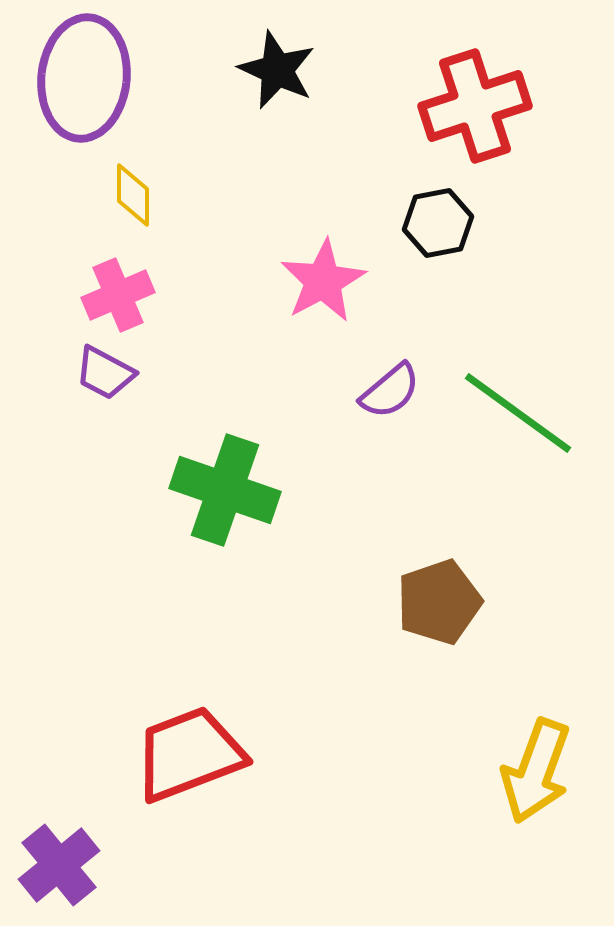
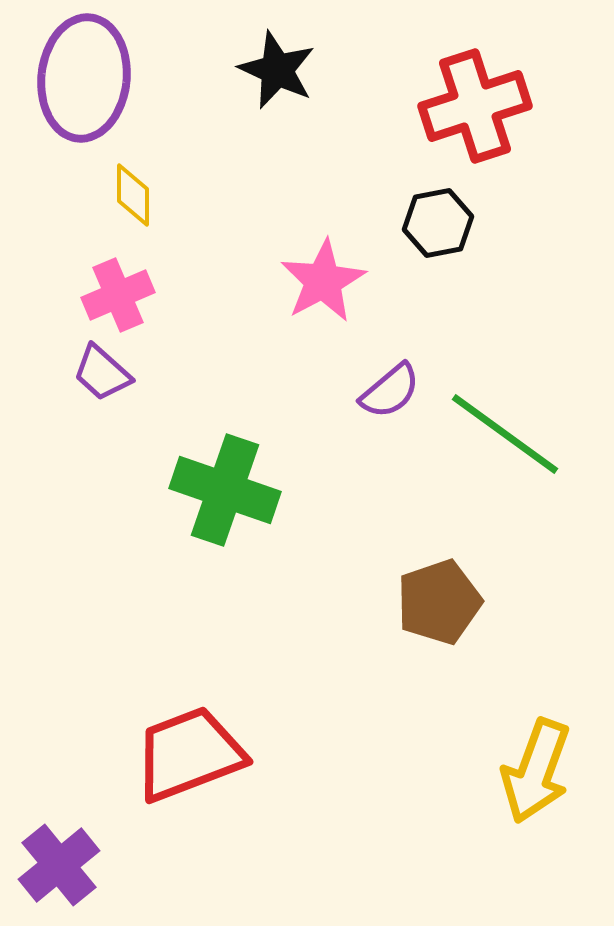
purple trapezoid: moved 3 px left; rotated 14 degrees clockwise
green line: moved 13 px left, 21 px down
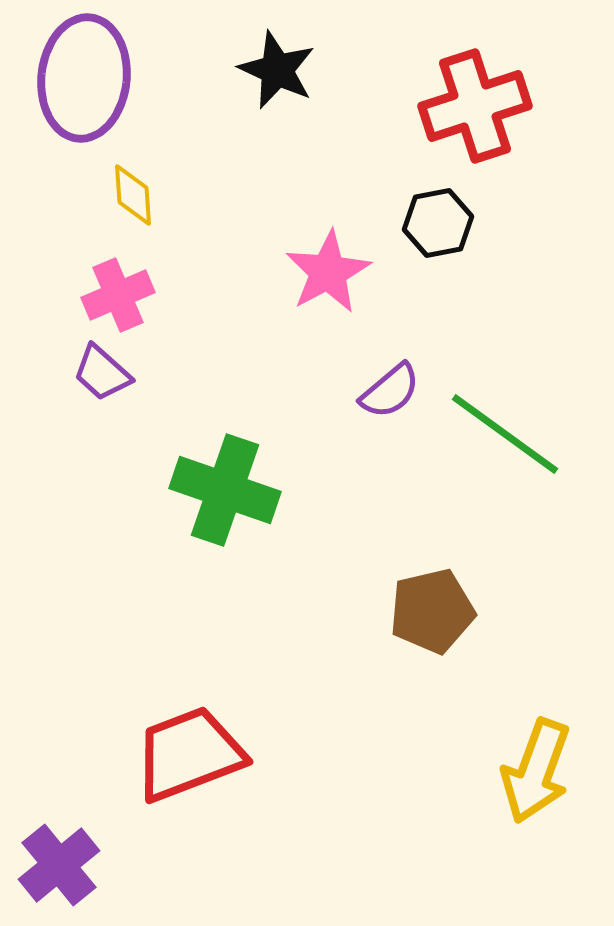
yellow diamond: rotated 4 degrees counterclockwise
pink star: moved 5 px right, 9 px up
brown pentagon: moved 7 px left, 9 px down; rotated 6 degrees clockwise
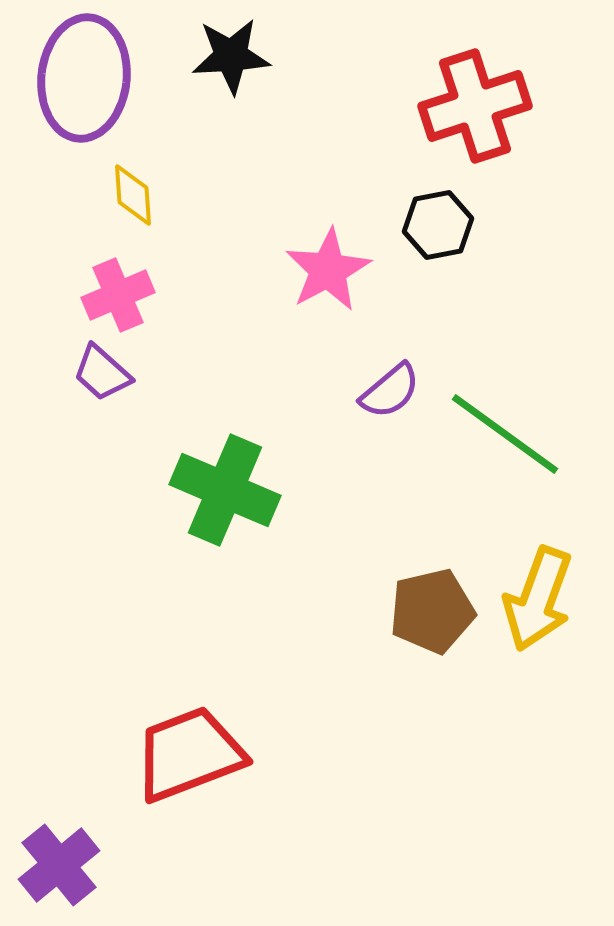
black star: moved 46 px left, 14 px up; rotated 28 degrees counterclockwise
black hexagon: moved 2 px down
pink star: moved 2 px up
green cross: rotated 4 degrees clockwise
yellow arrow: moved 2 px right, 172 px up
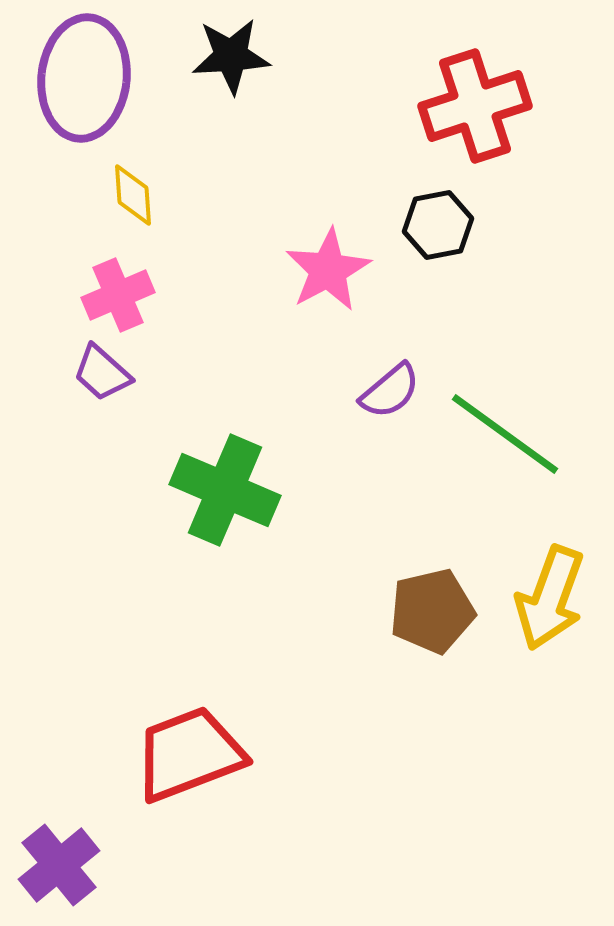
yellow arrow: moved 12 px right, 1 px up
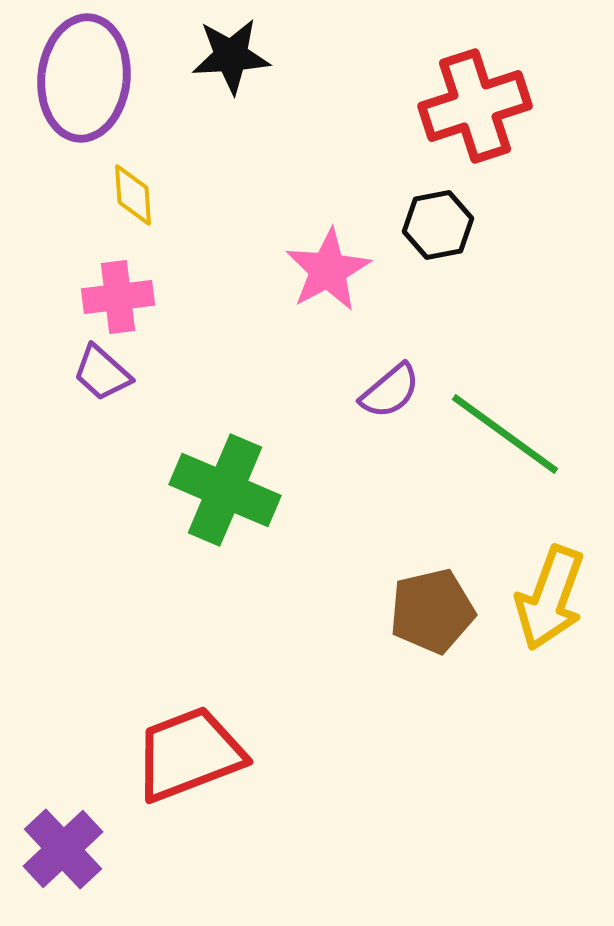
pink cross: moved 2 px down; rotated 16 degrees clockwise
purple cross: moved 4 px right, 16 px up; rotated 4 degrees counterclockwise
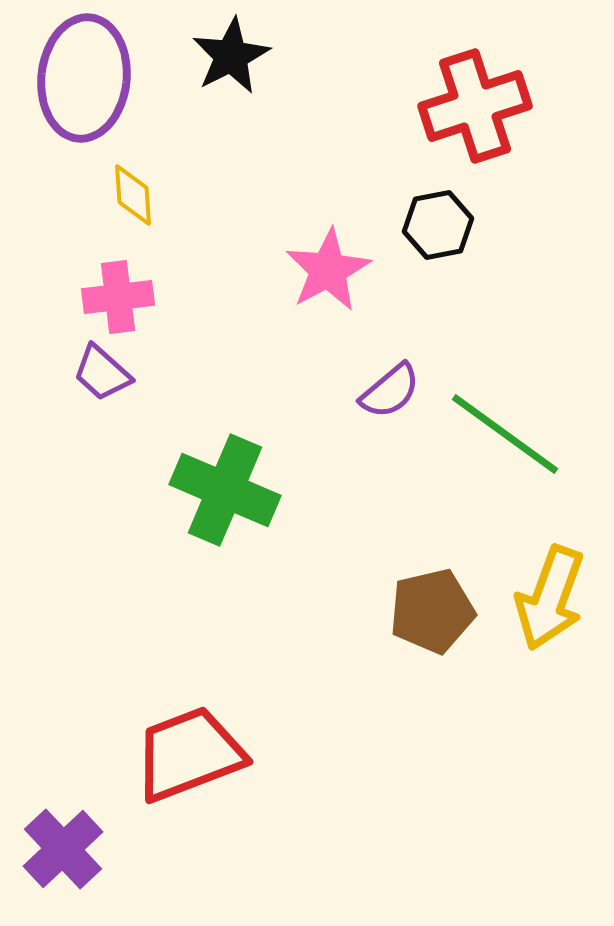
black star: rotated 24 degrees counterclockwise
